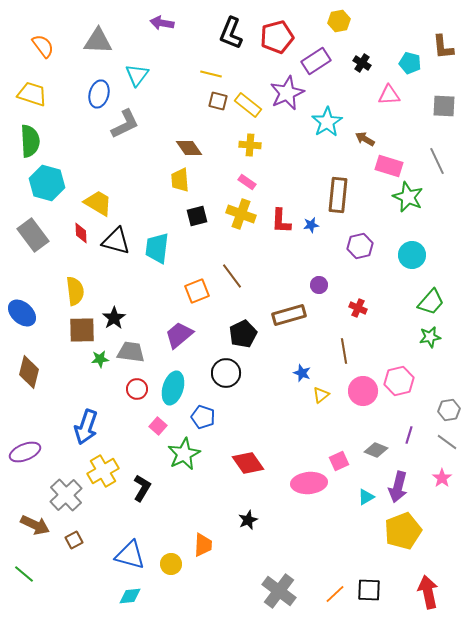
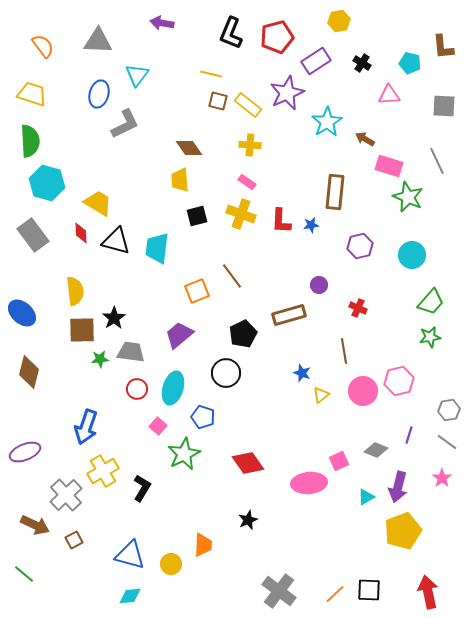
brown rectangle at (338, 195): moved 3 px left, 3 px up
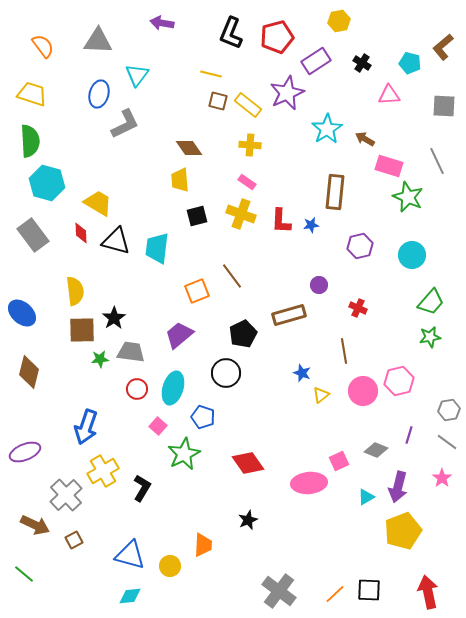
brown L-shape at (443, 47): rotated 56 degrees clockwise
cyan star at (327, 122): moved 7 px down
yellow circle at (171, 564): moved 1 px left, 2 px down
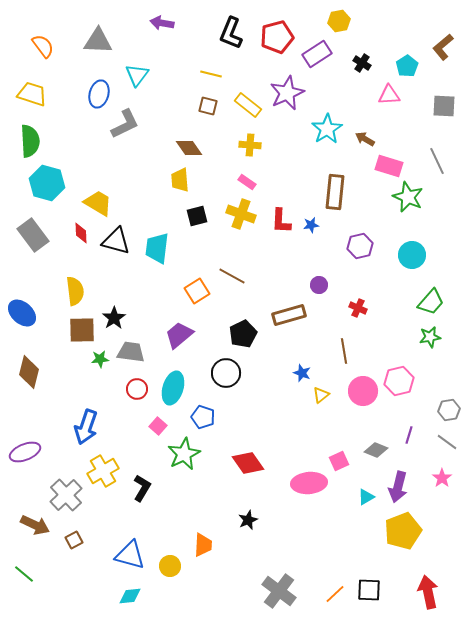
purple rectangle at (316, 61): moved 1 px right, 7 px up
cyan pentagon at (410, 63): moved 3 px left, 3 px down; rotated 25 degrees clockwise
brown square at (218, 101): moved 10 px left, 5 px down
brown line at (232, 276): rotated 24 degrees counterclockwise
orange square at (197, 291): rotated 10 degrees counterclockwise
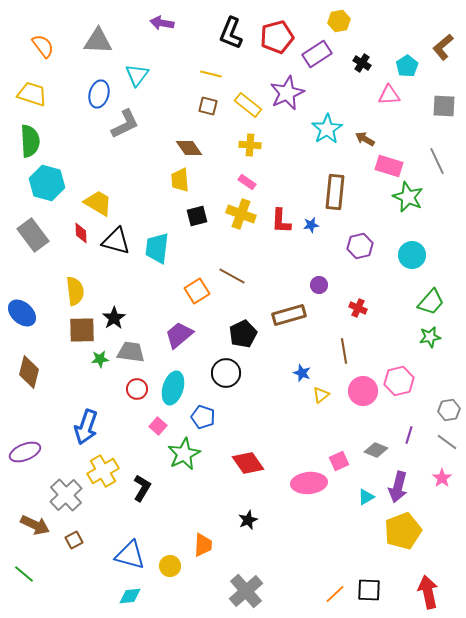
gray cross at (279, 591): moved 33 px left; rotated 12 degrees clockwise
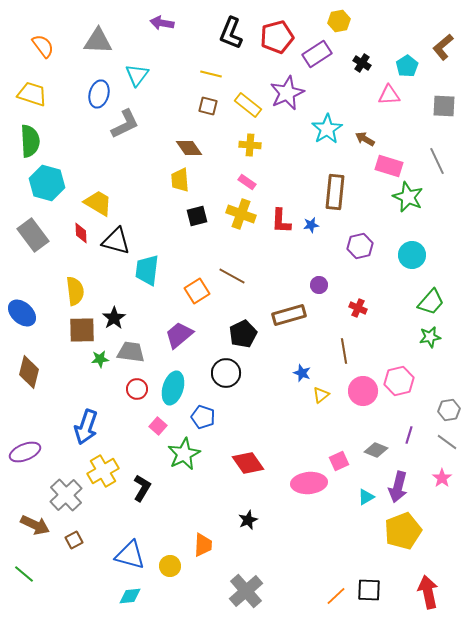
cyan trapezoid at (157, 248): moved 10 px left, 22 px down
orange line at (335, 594): moved 1 px right, 2 px down
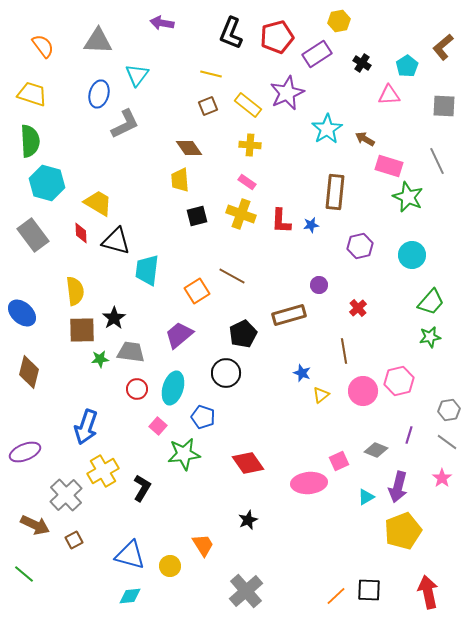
brown square at (208, 106): rotated 36 degrees counterclockwise
red cross at (358, 308): rotated 24 degrees clockwise
green star at (184, 454): rotated 20 degrees clockwise
orange trapezoid at (203, 545): rotated 35 degrees counterclockwise
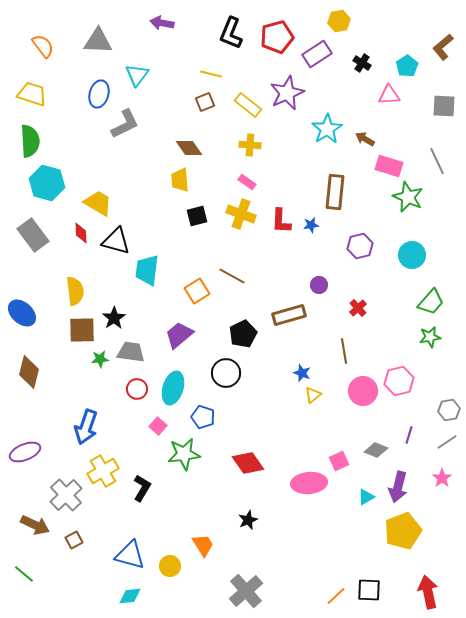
brown square at (208, 106): moved 3 px left, 4 px up
yellow triangle at (321, 395): moved 8 px left
gray line at (447, 442): rotated 70 degrees counterclockwise
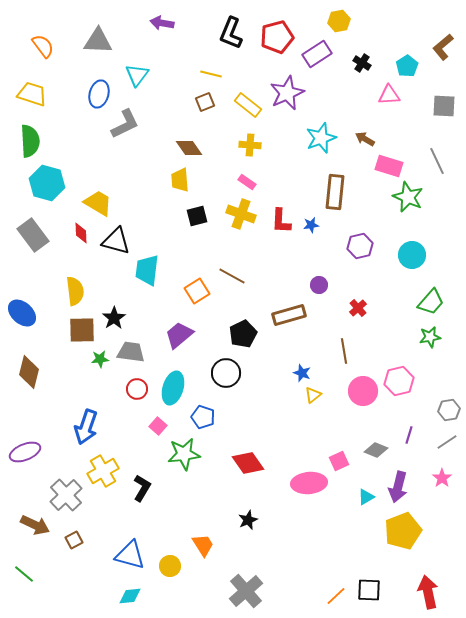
cyan star at (327, 129): moved 6 px left, 9 px down; rotated 12 degrees clockwise
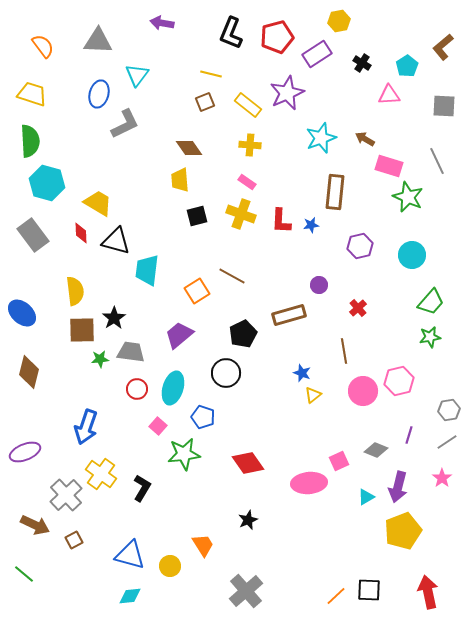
yellow cross at (103, 471): moved 2 px left, 3 px down; rotated 24 degrees counterclockwise
